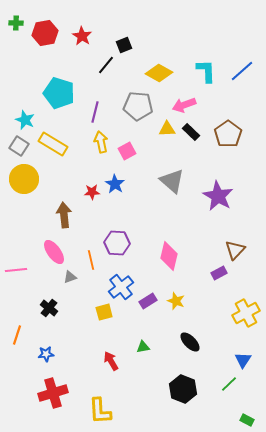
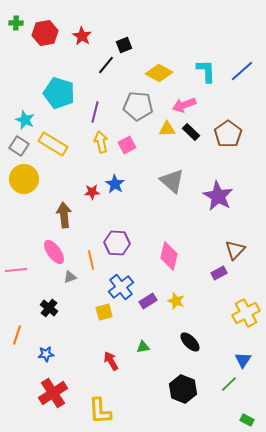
pink square at (127, 151): moved 6 px up
red cross at (53, 393): rotated 16 degrees counterclockwise
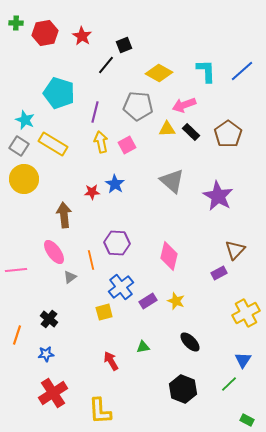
gray triangle at (70, 277): rotated 16 degrees counterclockwise
black cross at (49, 308): moved 11 px down
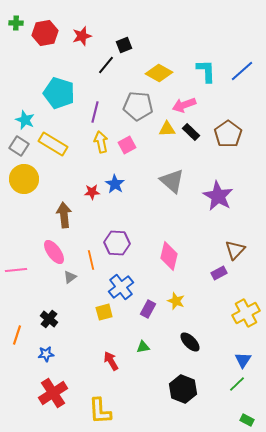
red star at (82, 36): rotated 24 degrees clockwise
purple rectangle at (148, 301): moved 8 px down; rotated 30 degrees counterclockwise
green line at (229, 384): moved 8 px right
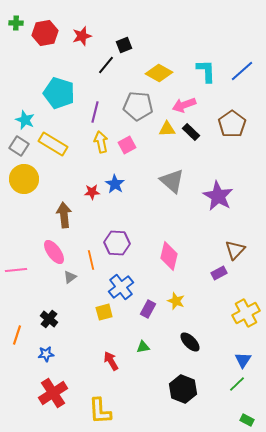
brown pentagon at (228, 134): moved 4 px right, 10 px up
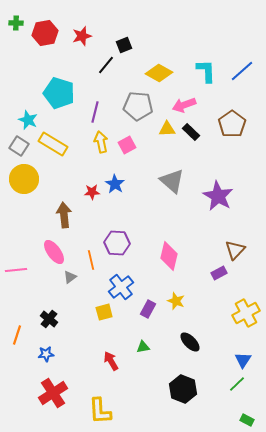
cyan star at (25, 120): moved 3 px right
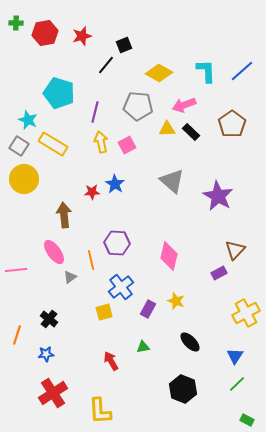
blue triangle at (243, 360): moved 8 px left, 4 px up
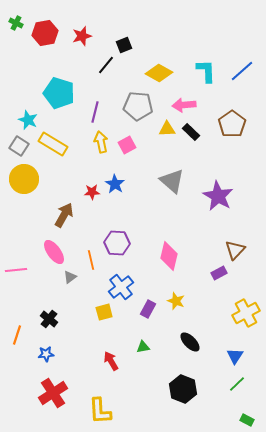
green cross at (16, 23): rotated 24 degrees clockwise
pink arrow at (184, 105): rotated 15 degrees clockwise
brown arrow at (64, 215): rotated 35 degrees clockwise
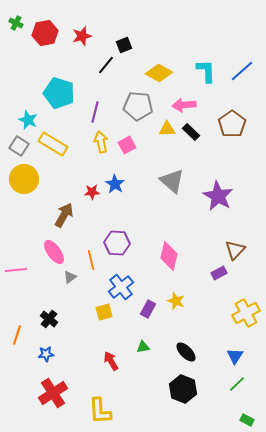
black ellipse at (190, 342): moved 4 px left, 10 px down
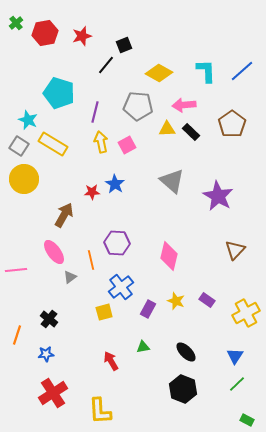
green cross at (16, 23): rotated 24 degrees clockwise
purple rectangle at (219, 273): moved 12 px left, 27 px down; rotated 63 degrees clockwise
